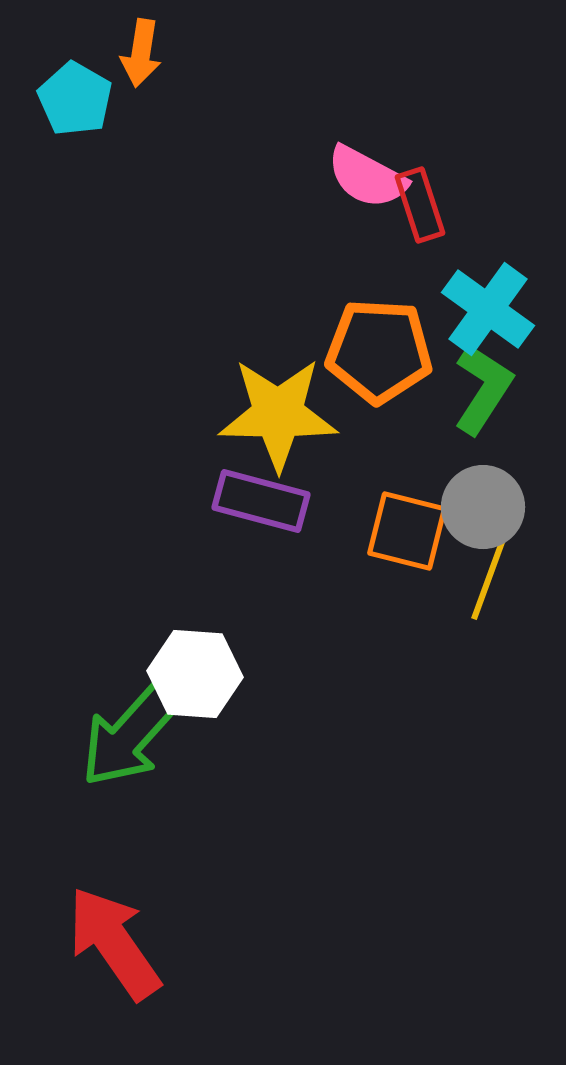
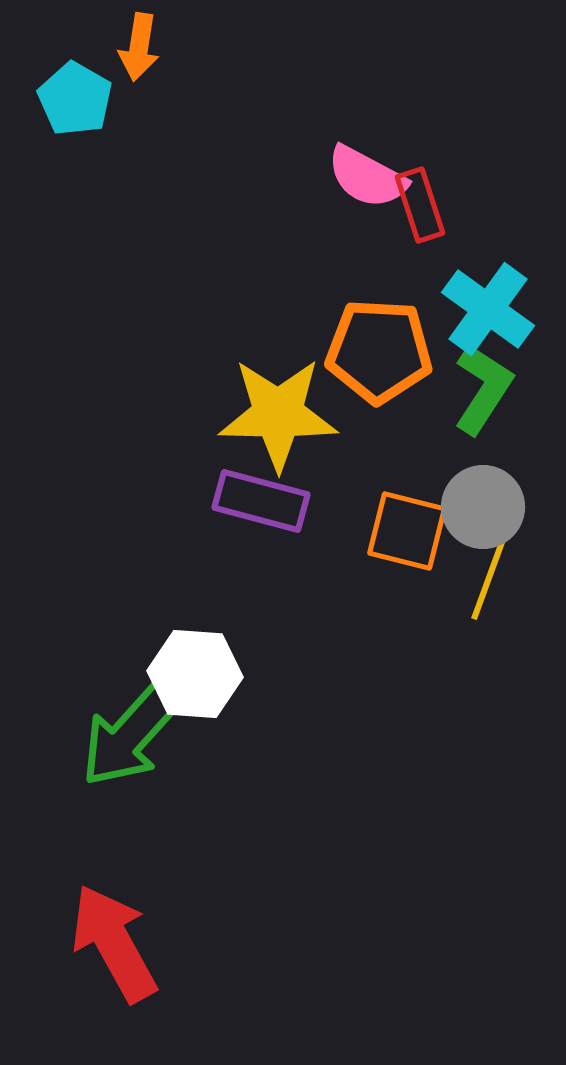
orange arrow: moved 2 px left, 6 px up
red arrow: rotated 6 degrees clockwise
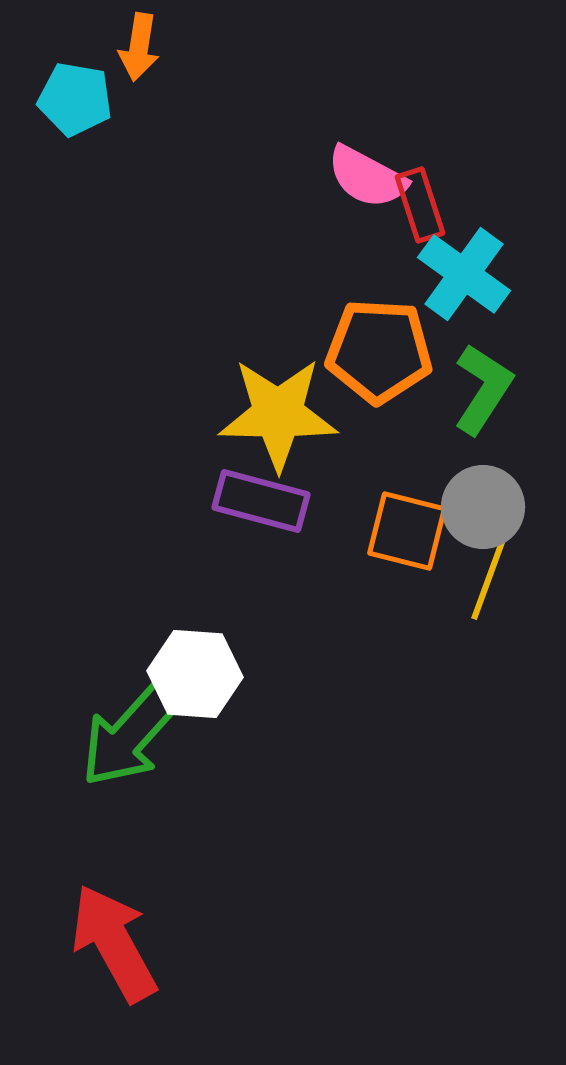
cyan pentagon: rotated 20 degrees counterclockwise
cyan cross: moved 24 px left, 35 px up
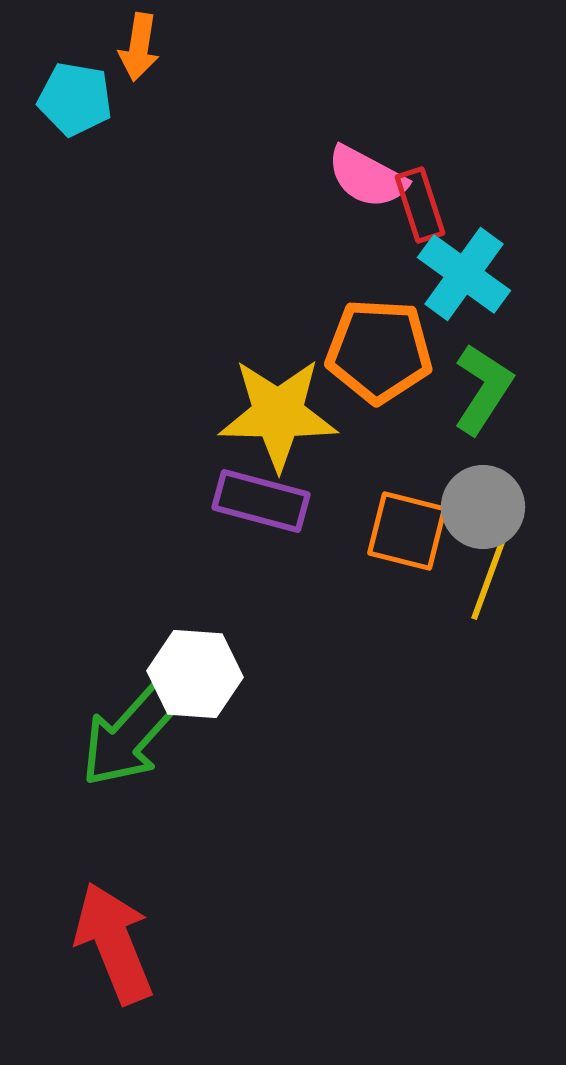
red arrow: rotated 7 degrees clockwise
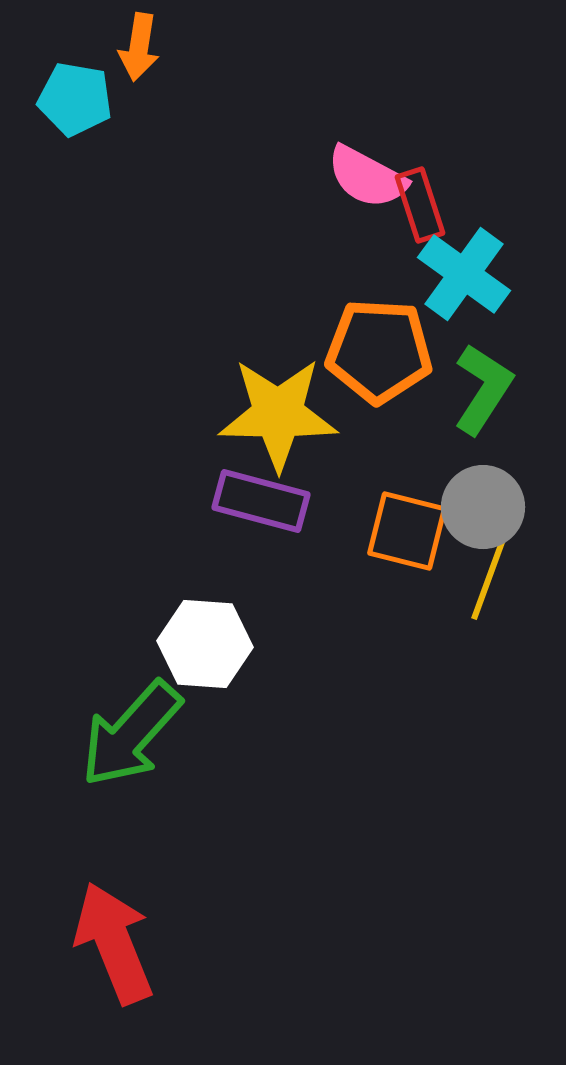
white hexagon: moved 10 px right, 30 px up
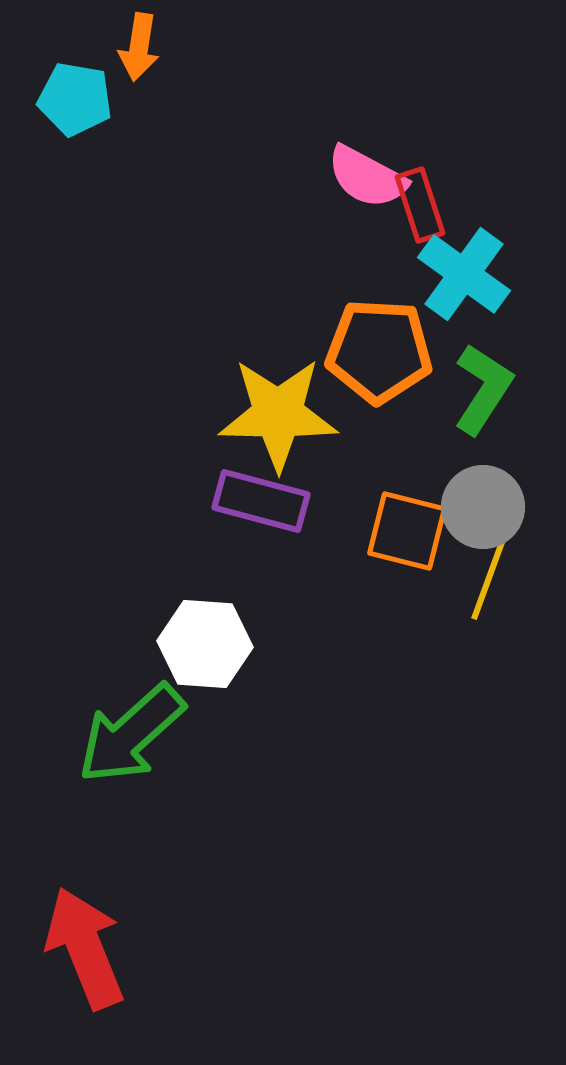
green arrow: rotated 6 degrees clockwise
red arrow: moved 29 px left, 5 px down
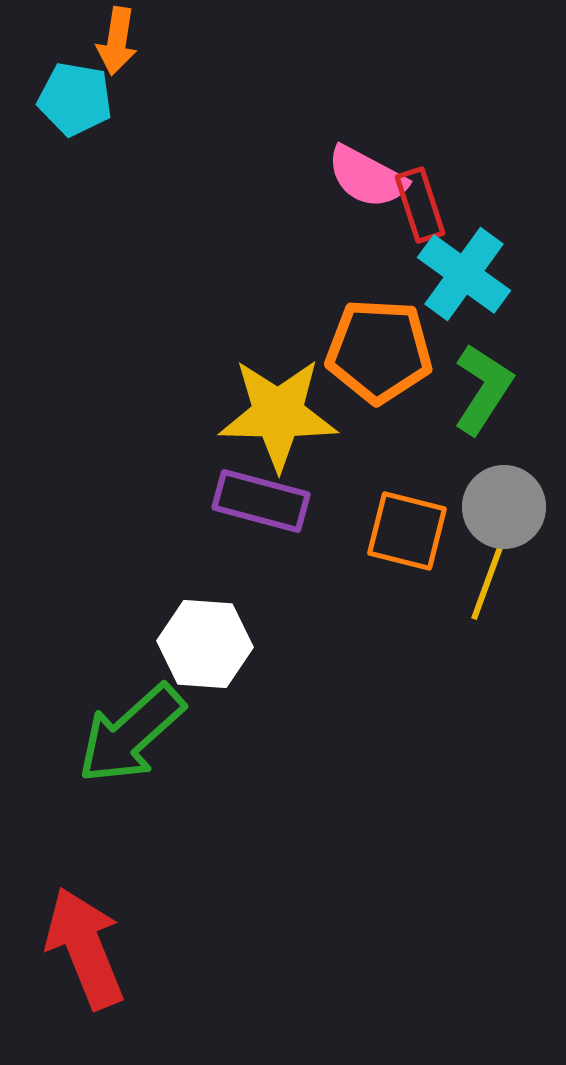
orange arrow: moved 22 px left, 6 px up
gray circle: moved 21 px right
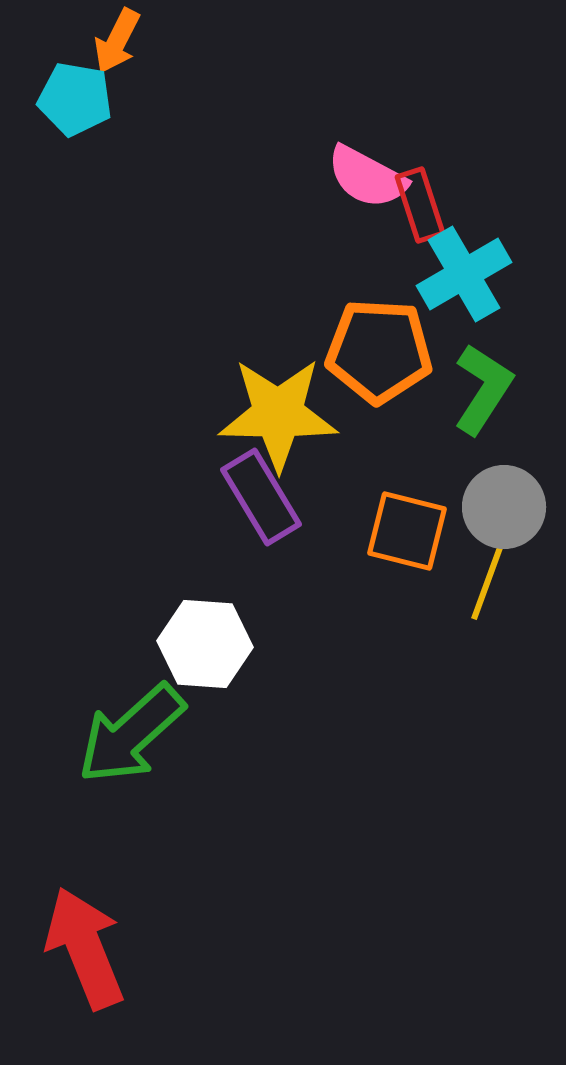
orange arrow: rotated 18 degrees clockwise
cyan cross: rotated 24 degrees clockwise
purple rectangle: moved 4 px up; rotated 44 degrees clockwise
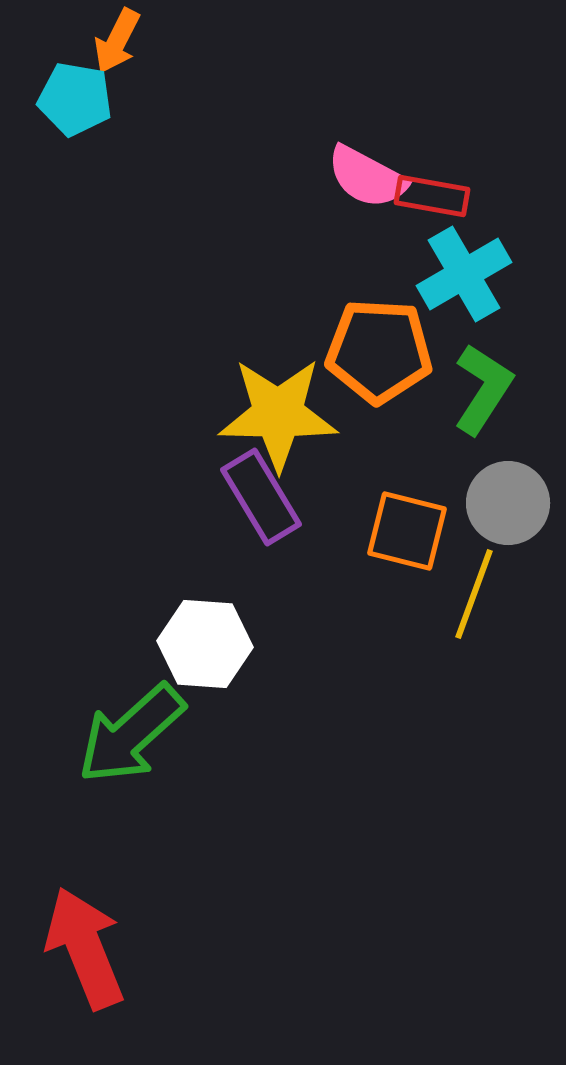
red rectangle: moved 12 px right, 9 px up; rotated 62 degrees counterclockwise
gray circle: moved 4 px right, 4 px up
yellow line: moved 16 px left, 19 px down
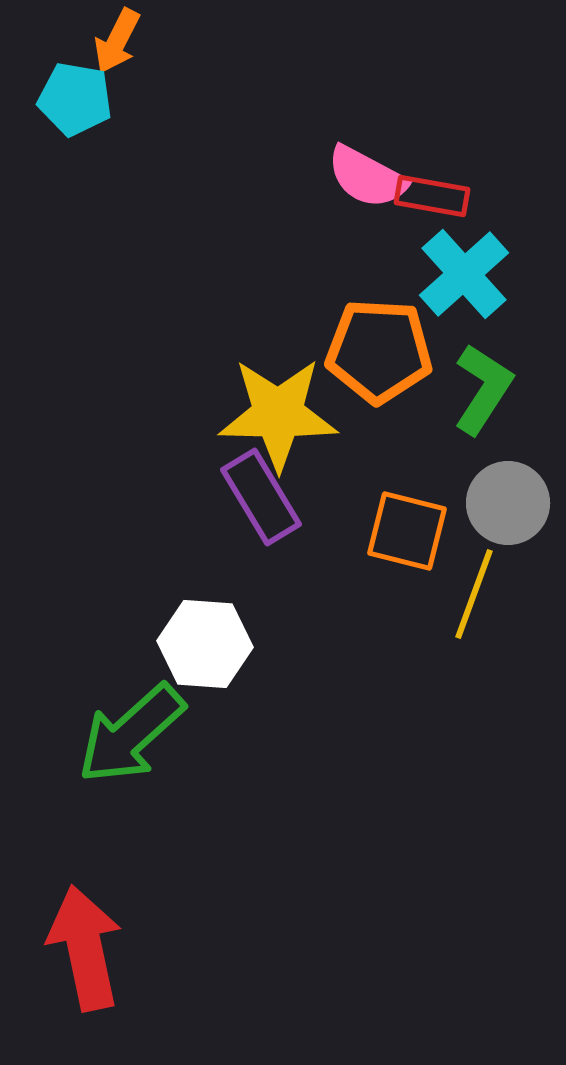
cyan cross: rotated 12 degrees counterclockwise
red arrow: rotated 10 degrees clockwise
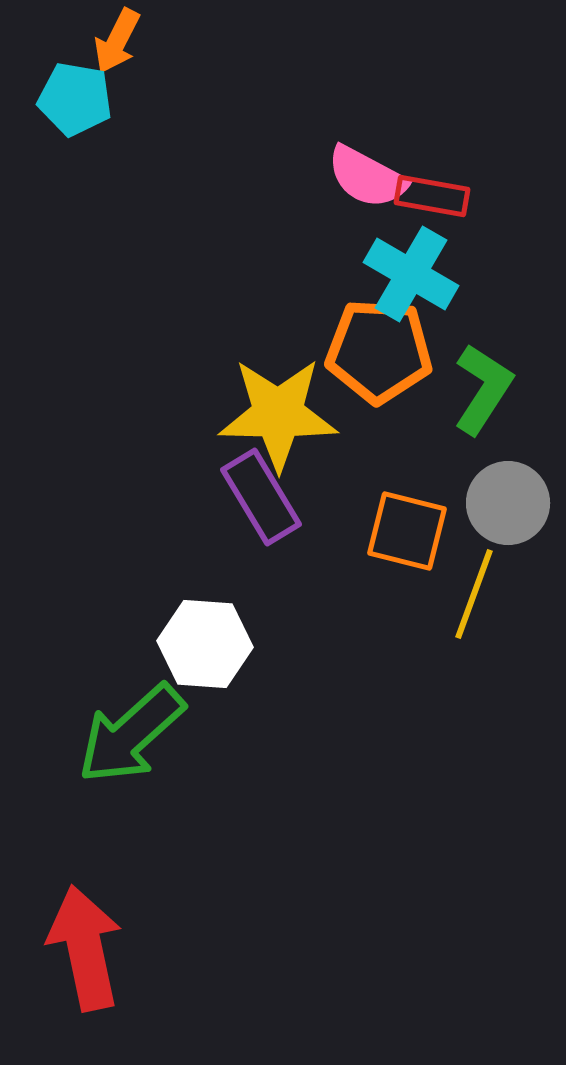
cyan cross: moved 53 px left; rotated 18 degrees counterclockwise
